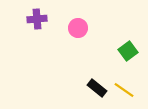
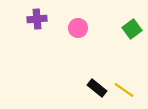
green square: moved 4 px right, 22 px up
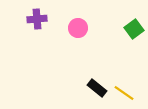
green square: moved 2 px right
yellow line: moved 3 px down
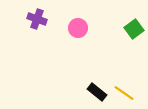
purple cross: rotated 24 degrees clockwise
black rectangle: moved 4 px down
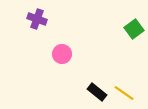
pink circle: moved 16 px left, 26 px down
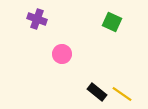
green square: moved 22 px left, 7 px up; rotated 30 degrees counterclockwise
yellow line: moved 2 px left, 1 px down
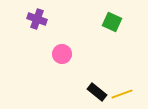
yellow line: rotated 55 degrees counterclockwise
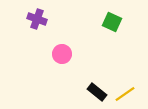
yellow line: moved 3 px right; rotated 15 degrees counterclockwise
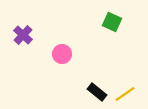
purple cross: moved 14 px left, 16 px down; rotated 24 degrees clockwise
